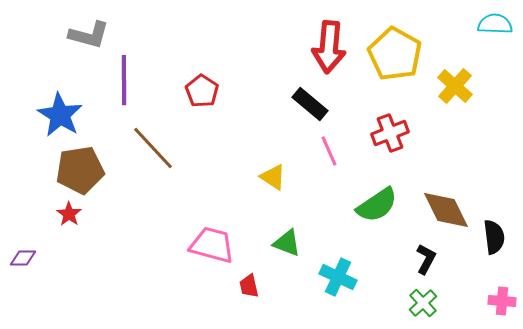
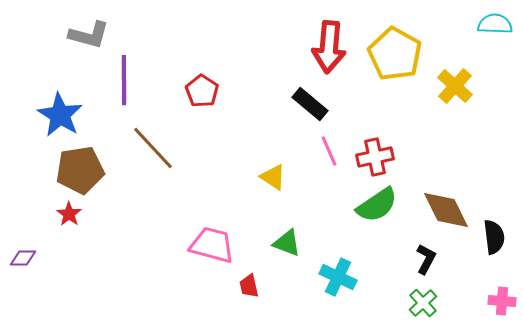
red cross: moved 15 px left, 24 px down; rotated 9 degrees clockwise
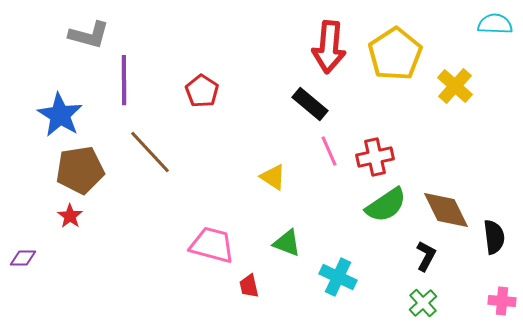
yellow pentagon: rotated 10 degrees clockwise
brown line: moved 3 px left, 4 px down
green semicircle: moved 9 px right
red star: moved 1 px right, 2 px down
black L-shape: moved 3 px up
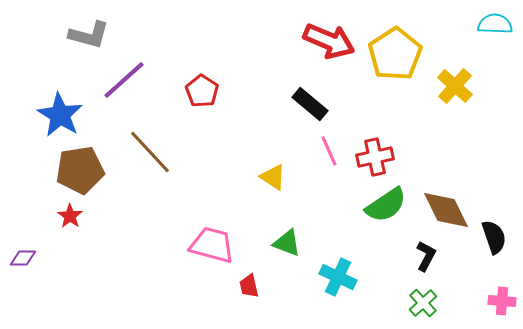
red arrow: moved 6 px up; rotated 72 degrees counterclockwise
purple line: rotated 48 degrees clockwise
black semicircle: rotated 12 degrees counterclockwise
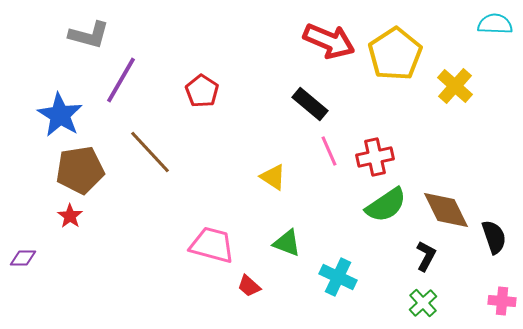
purple line: moved 3 px left; rotated 18 degrees counterclockwise
red trapezoid: rotated 35 degrees counterclockwise
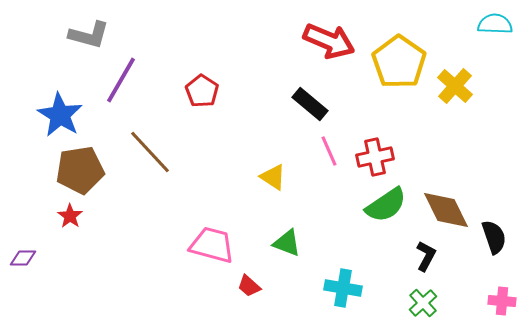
yellow pentagon: moved 4 px right, 8 px down; rotated 4 degrees counterclockwise
cyan cross: moved 5 px right, 11 px down; rotated 15 degrees counterclockwise
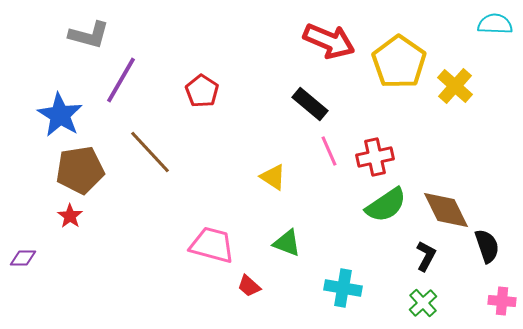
black semicircle: moved 7 px left, 9 px down
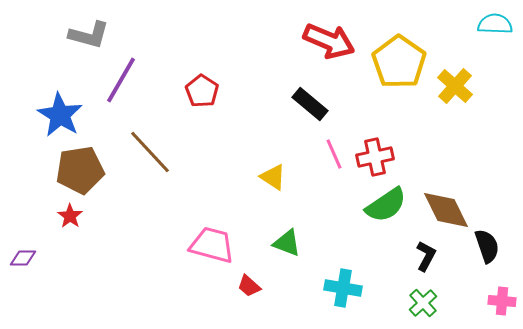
pink line: moved 5 px right, 3 px down
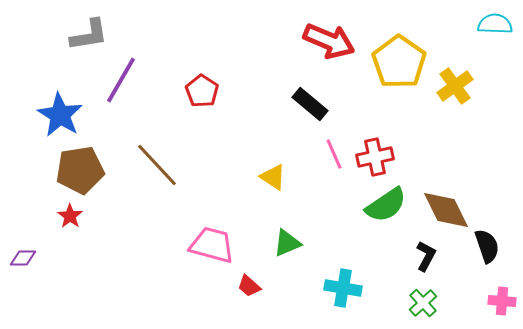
gray L-shape: rotated 24 degrees counterclockwise
yellow cross: rotated 12 degrees clockwise
brown line: moved 7 px right, 13 px down
green triangle: rotated 44 degrees counterclockwise
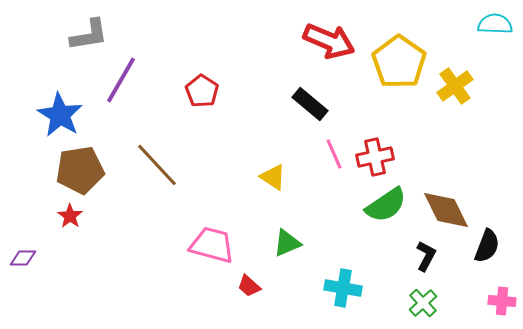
black semicircle: rotated 40 degrees clockwise
